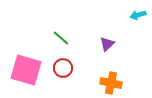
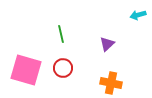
green line: moved 4 px up; rotated 36 degrees clockwise
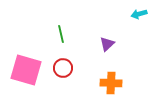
cyan arrow: moved 1 px right, 1 px up
orange cross: rotated 10 degrees counterclockwise
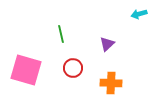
red circle: moved 10 px right
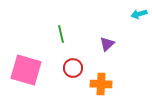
orange cross: moved 10 px left, 1 px down
